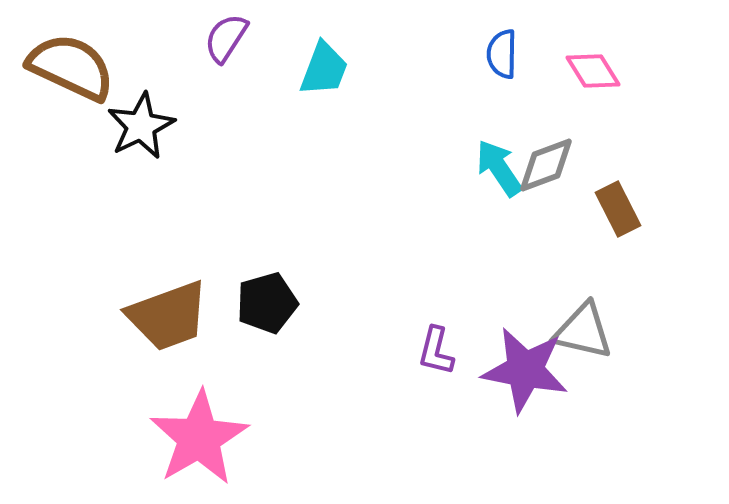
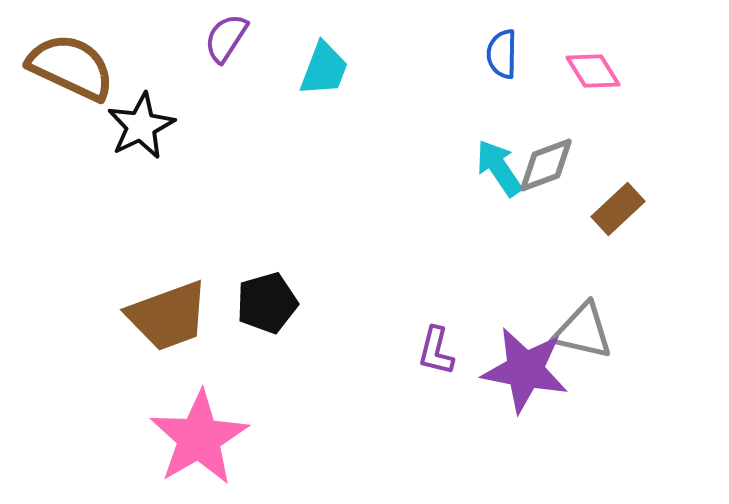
brown rectangle: rotated 74 degrees clockwise
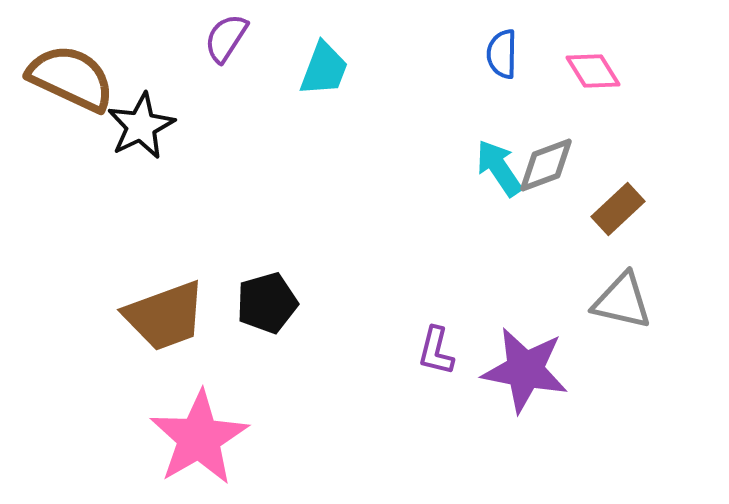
brown semicircle: moved 11 px down
brown trapezoid: moved 3 px left
gray triangle: moved 39 px right, 30 px up
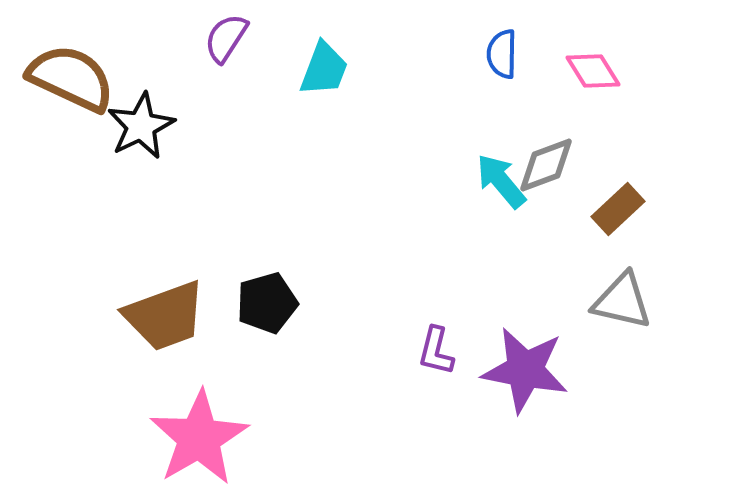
cyan arrow: moved 2 px right, 13 px down; rotated 6 degrees counterclockwise
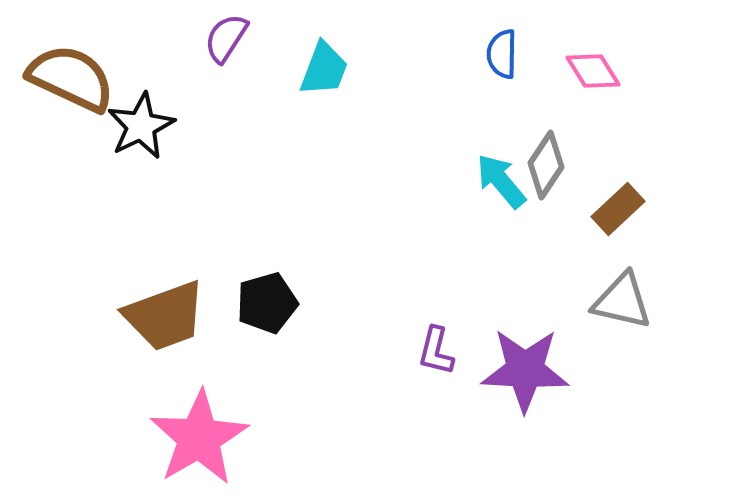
gray diamond: rotated 36 degrees counterclockwise
purple star: rotated 8 degrees counterclockwise
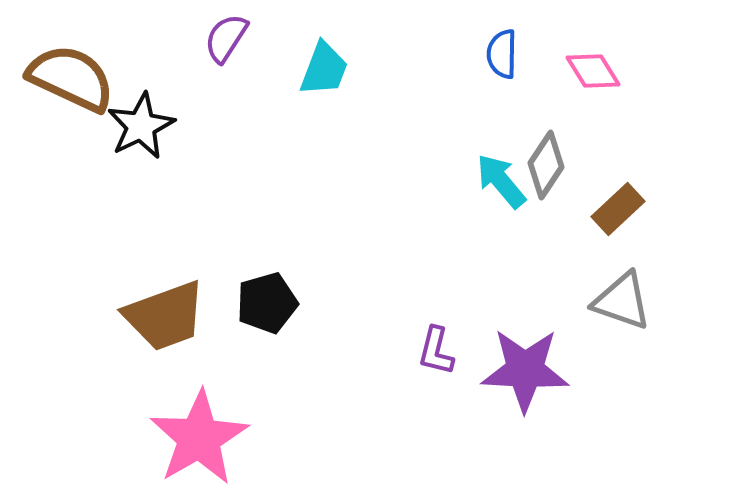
gray triangle: rotated 6 degrees clockwise
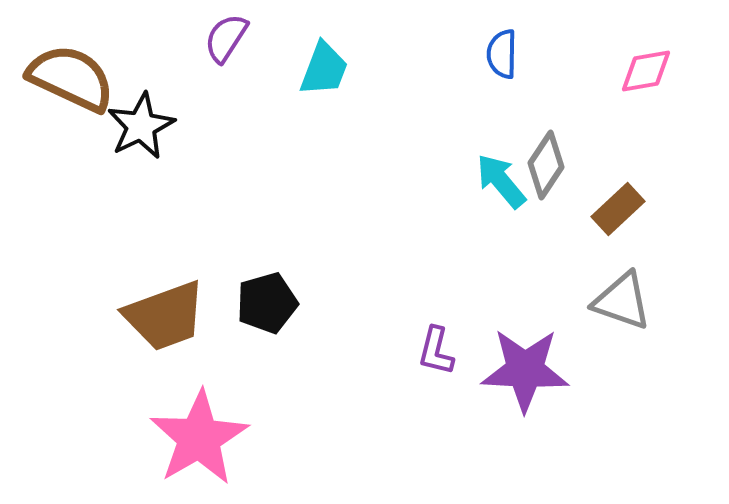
pink diamond: moved 53 px right; rotated 68 degrees counterclockwise
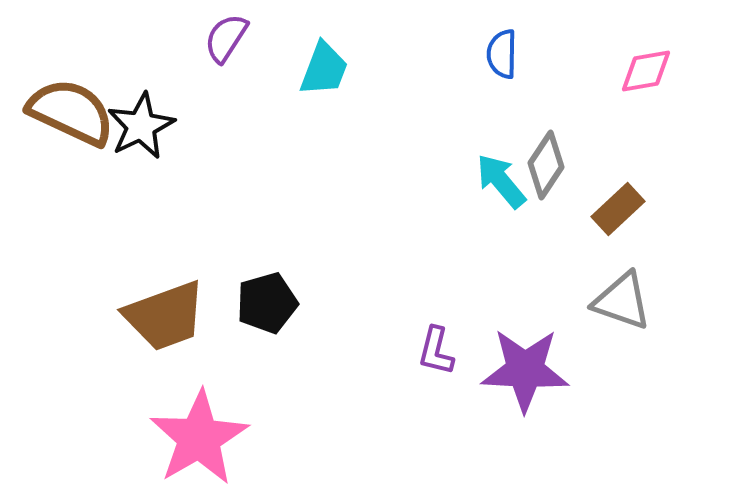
brown semicircle: moved 34 px down
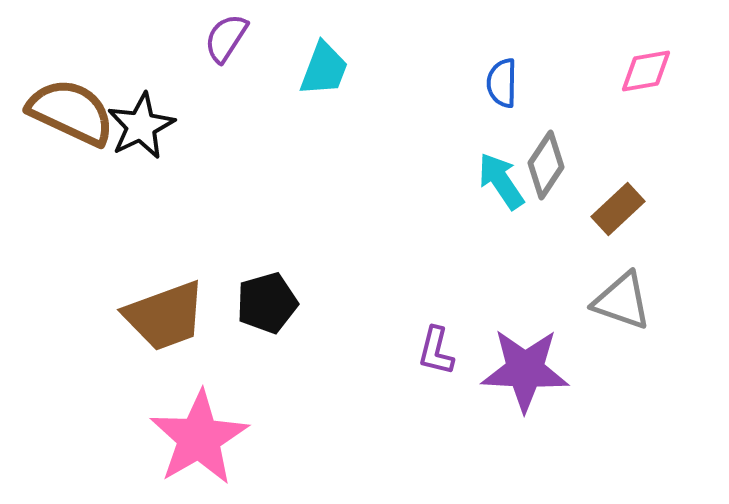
blue semicircle: moved 29 px down
cyan arrow: rotated 6 degrees clockwise
